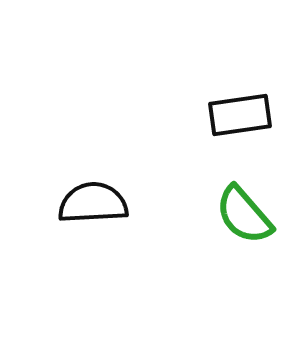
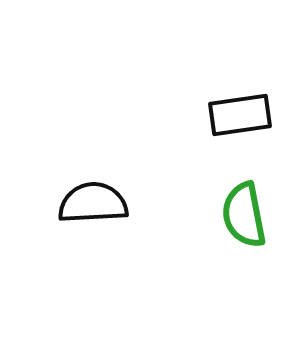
green semicircle: rotated 30 degrees clockwise
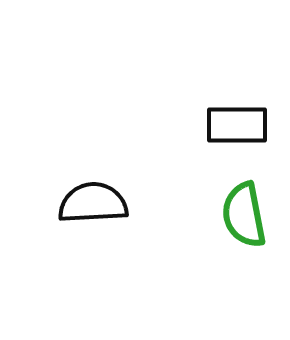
black rectangle: moved 3 px left, 10 px down; rotated 8 degrees clockwise
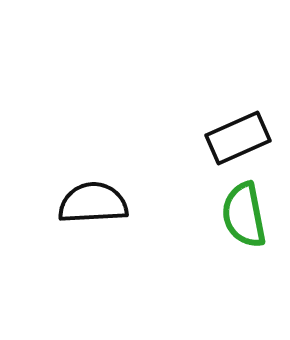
black rectangle: moved 1 px right, 13 px down; rotated 24 degrees counterclockwise
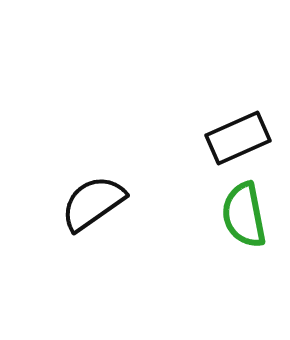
black semicircle: rotated 32 degrees counterclockwise
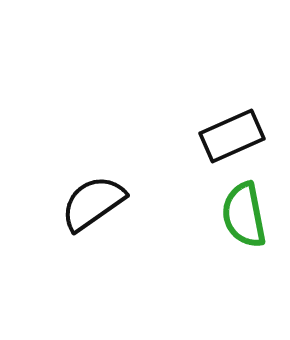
black rectangle: moved 6 px left, 2 px up
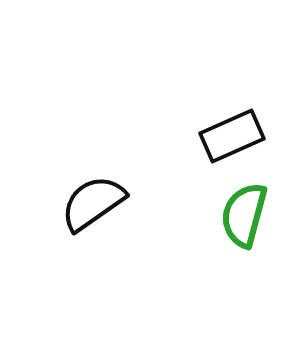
green semicircle: rotated 26 degrees clockwise
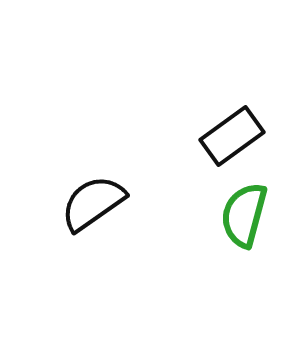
black rectangle: rotated 12 degrees counterclockwise
